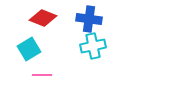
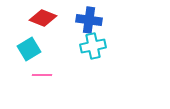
blue cross: moved 1 px down
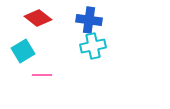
red diamond: moved 5 px left; rotated 16 degrees clockwise
cyan square: moved 6 px left, 2 px down
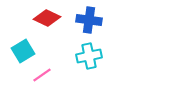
red diamond: moved 9 px right; rotated 12 degrees counterclockwise
cyan cross: moved 4 px left, 10 px down
pink line: rotated 36 degrees counterclockwise
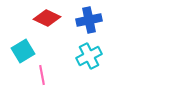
blue cross: rotated 20 degrees counterclockwise
cyan cross: rotated 15 degrees counterclockwise
pink line: rotated 66 degrees counterclockwise
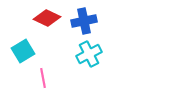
blue cross: moved 5 px left, 1 px down
cyan cross: moved 2 px up
pink line: moved 1 px right, 3 px down
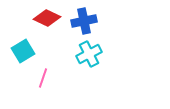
pink line: rotated 30 degrees clockwise
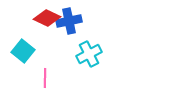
blue cross: moved 15 px left
cyan square: rotated 20 degrees counterclockwise
pink line: moved 2 px right; rotated 18 degrees counterclockwise
